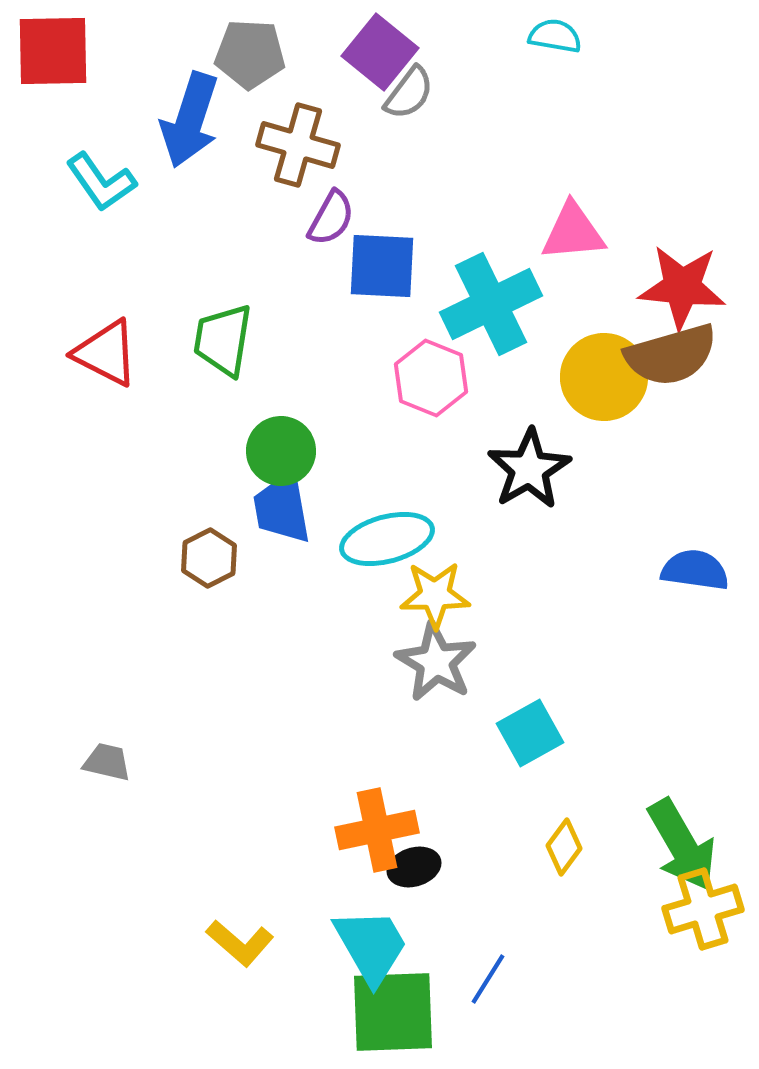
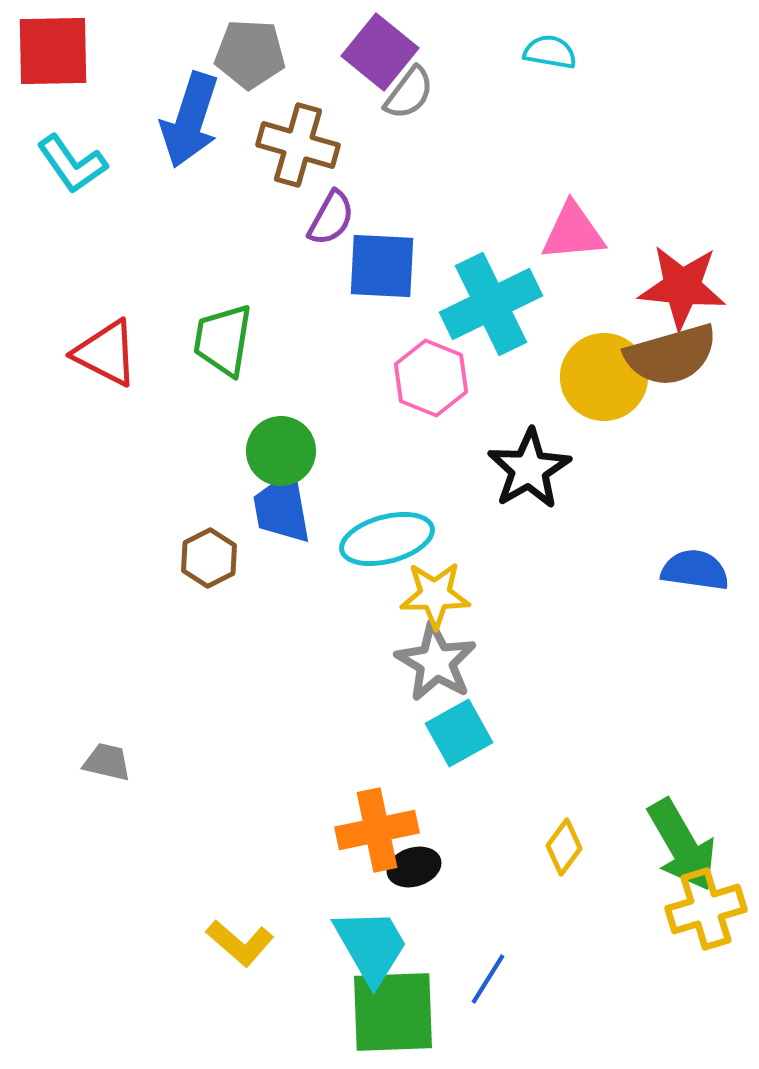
cyan semicircle: moved 5 px left, 16 px down
cyan L-shape: moved 29 px left, 18 px up
cyan square: moved 71 px left
yellow cross: moved 3 px right
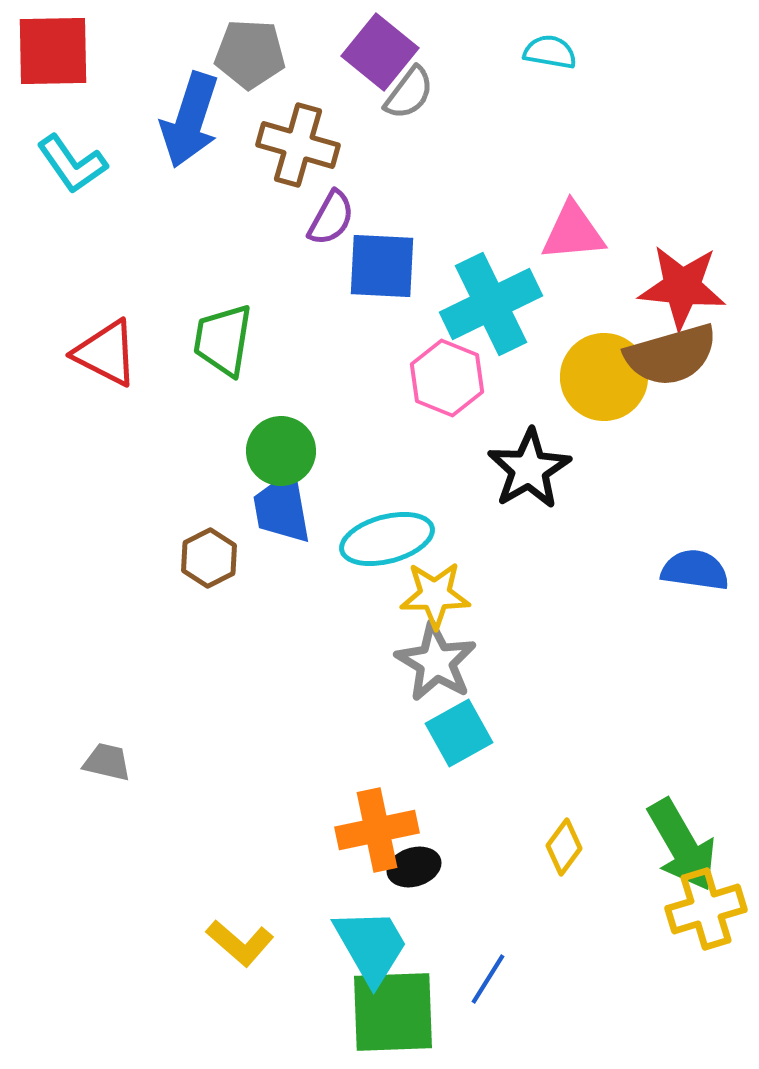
pink hexagon: moved 16 px right
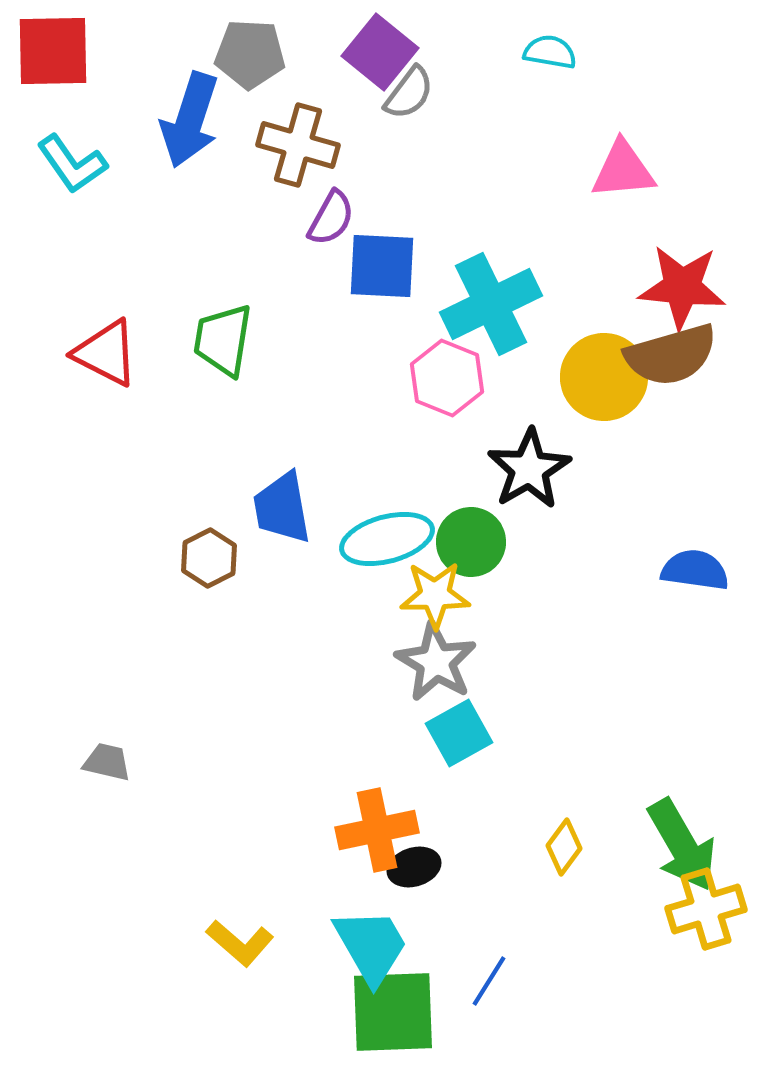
pink triangle: moved 50 px right, 62 px up
green circle: moved 190 px right, 91 px down
blue line: moved 1 px right, 2 px down
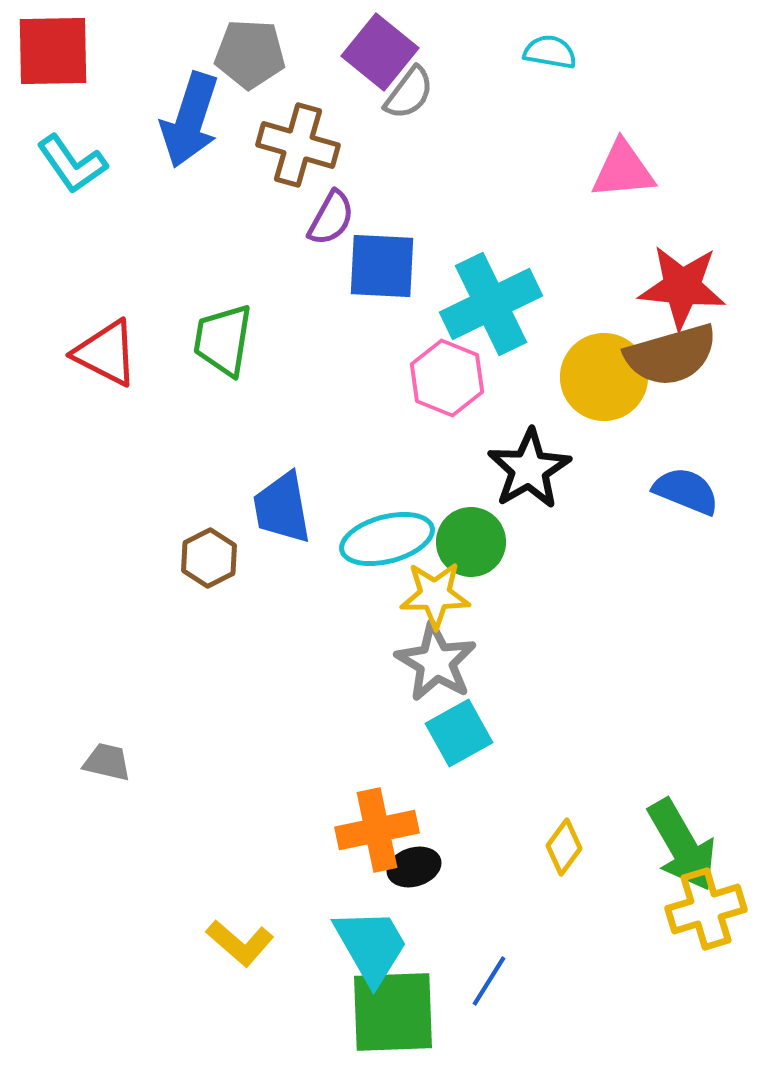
blue semicircle: moved 9 px left, 79 px up; rotated 14 degrees clockwise
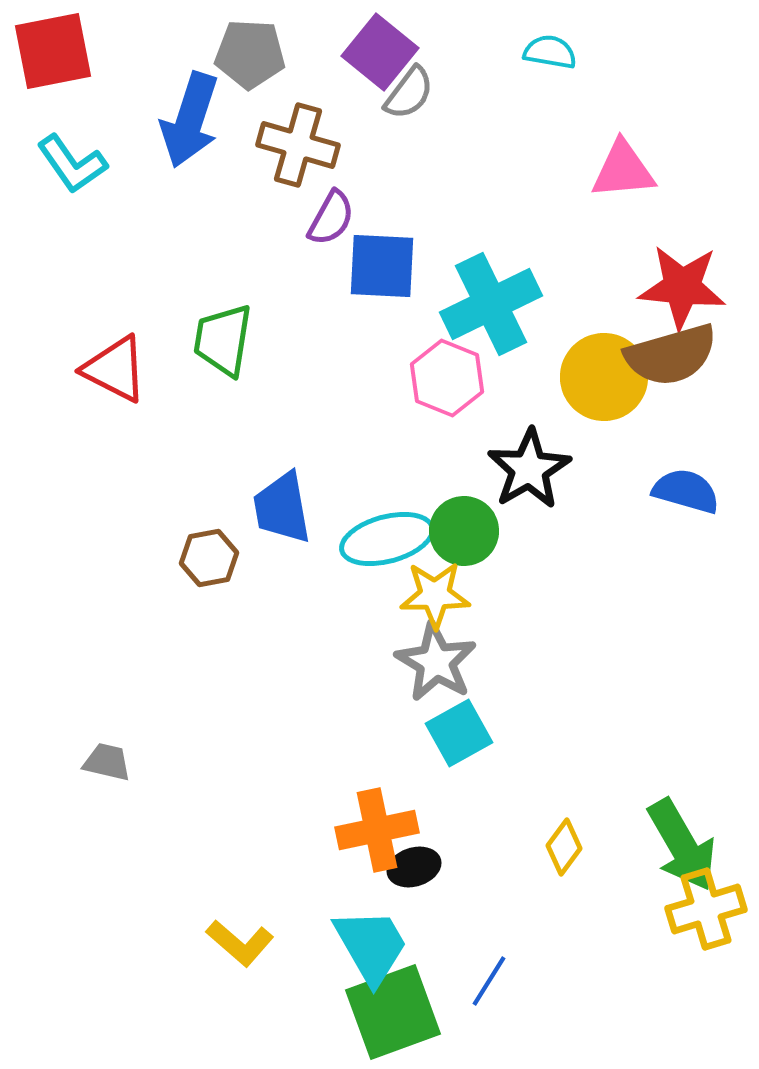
red square: rotated 10 degrees counterclockwise
red triangle: moved 9 px right, 16 px down
blue semicircle: rotated 6 degrees counterclockwise
green circle: moved 7 px left, 11 px up
brown hexagon: rotated 16 degrees clockwise
green square: rotated 18 degrees counterclockwise
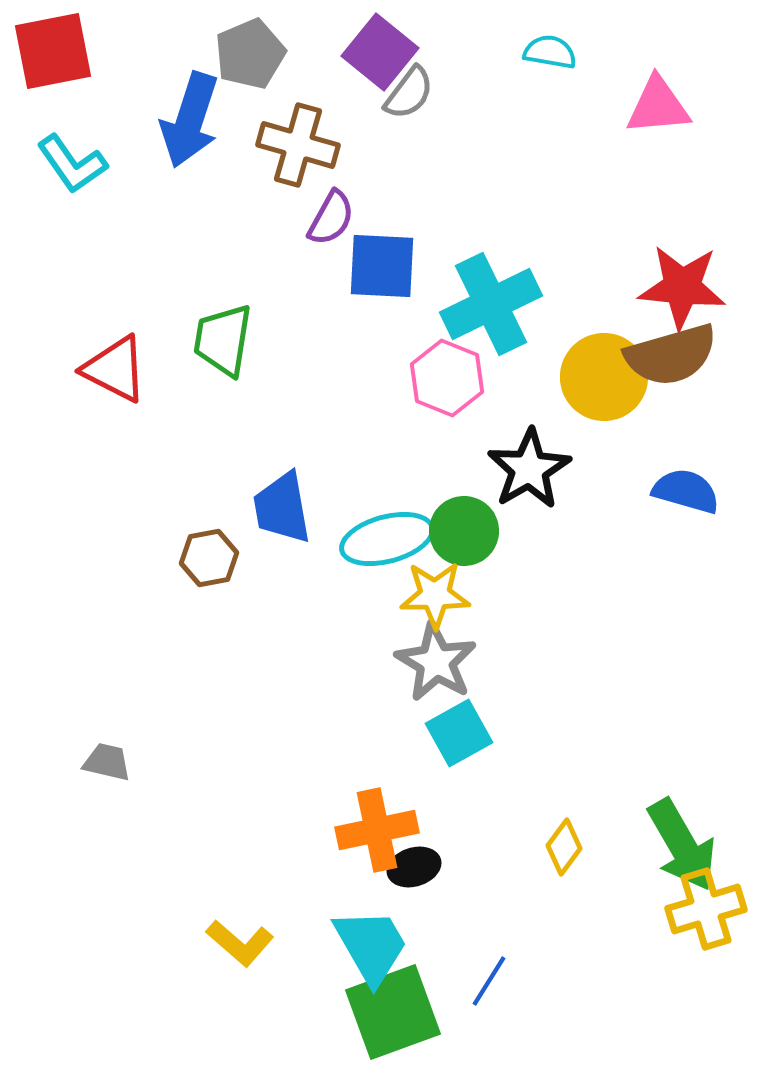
gray pentagon: rotated 26 degrees counterclockwise
pink triangle: moved 35 px right, 64 px up
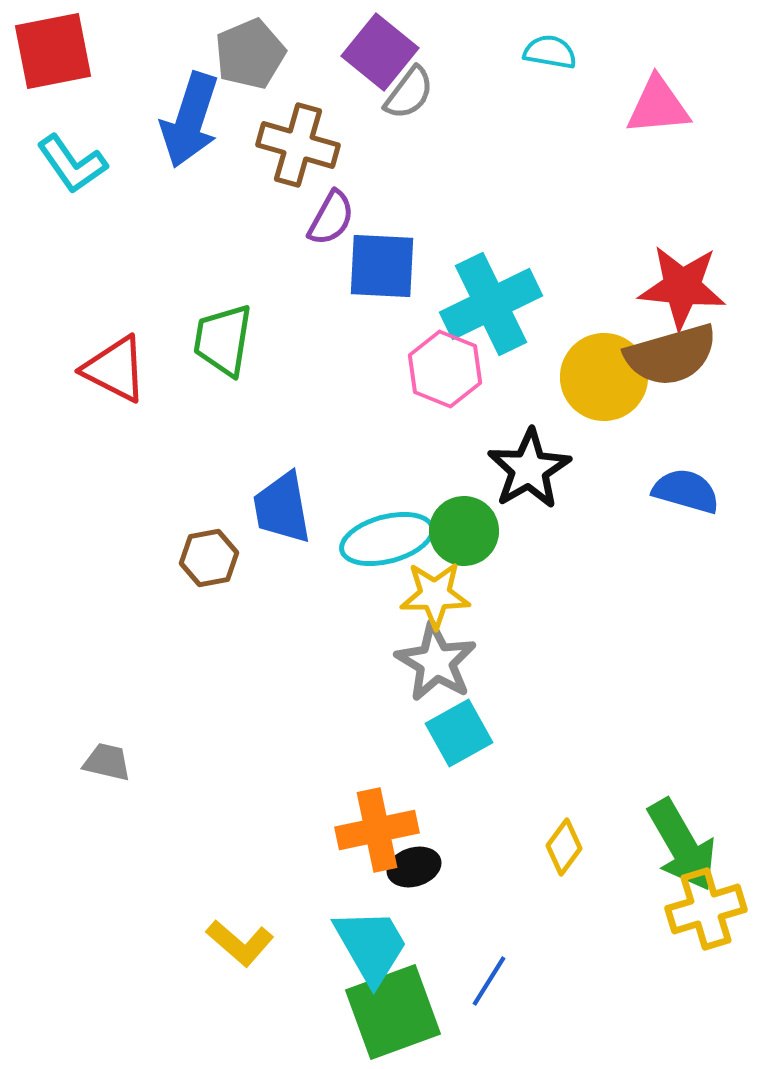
pink hexagon: moved 2 px left, 9 px up
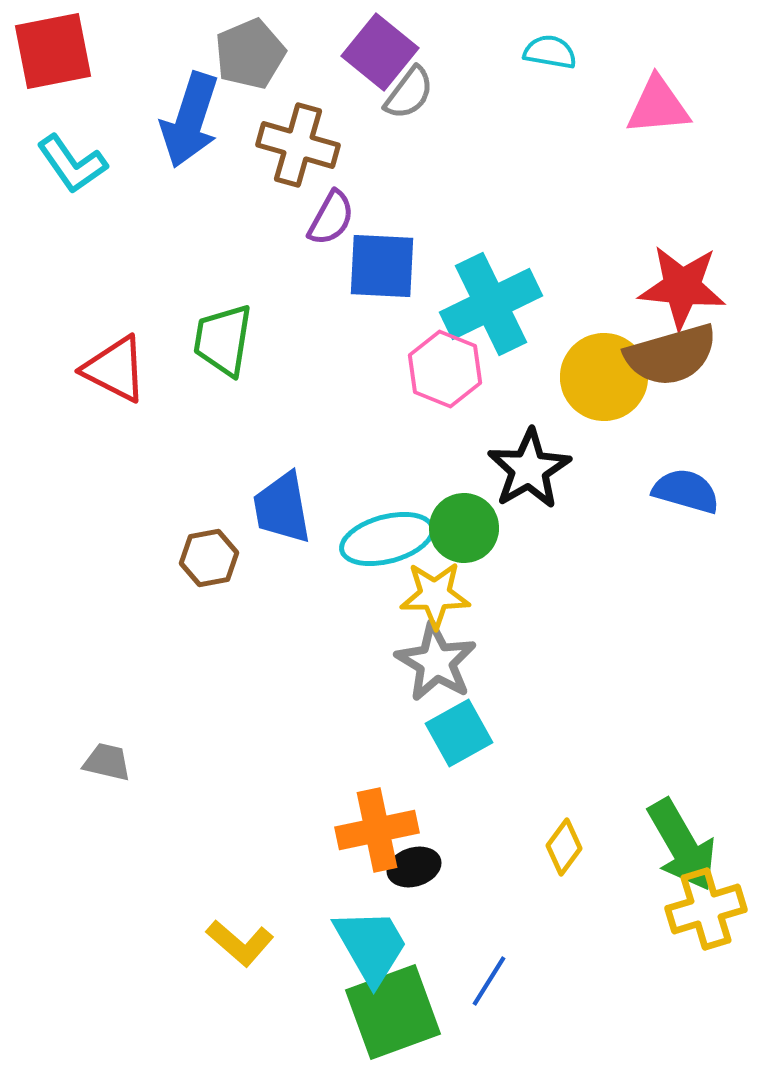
green circle: moved 3 px up
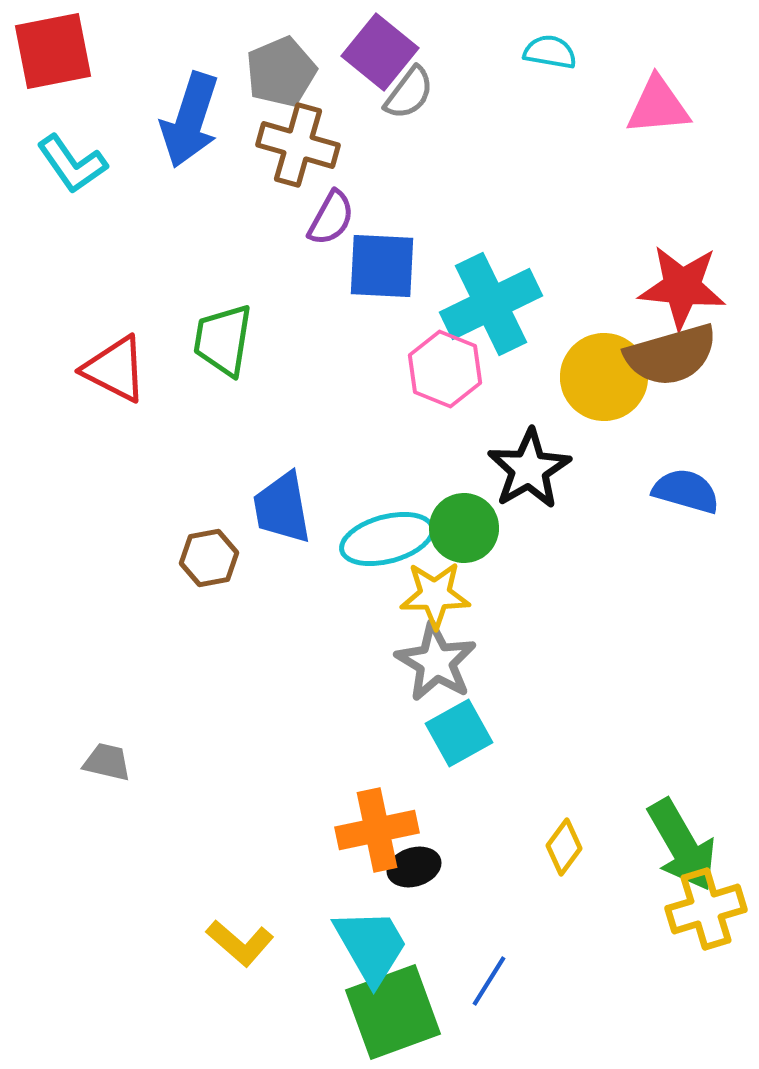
gray pentagon: moved 31 px right, 18 px down
